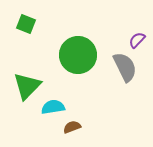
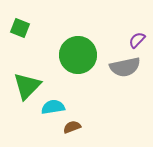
green square: moved 6 px left, 4 px down
gray semicircle: rotated 104 degrees clockwise
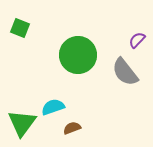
gray semicircle: moved 5 px down; rotated 64 degrees clockwise
green triangle: moved 5 px left, 37 px down; rotated 8 degrees counterclockwise
cyan semicircle: rotated 10 degrees counterclockwise
brown semicircle: moved 1 px down
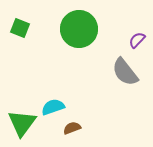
green circle: moved 1 px right, 26 px up
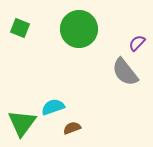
purple semicircle: moved 3 px down
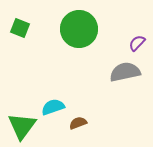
gray semicircle: rotated 116 degrees clockwise
green triangle: moved 3 px down
brown semicircle: moved 6 px right, 5 px up
